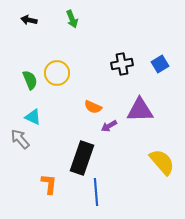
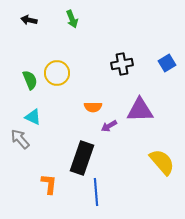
blue square: moved 7 px right, 1 px up
orange semicircle: rotated 24 degrees counterclockwise
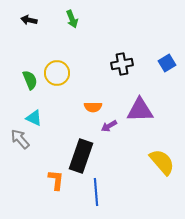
cyan triangle: moved 1 px right, 1 px down
black rectangle: moved 1 px left, 2 px up
orange L-shape: moved 7 px right, 4 px up
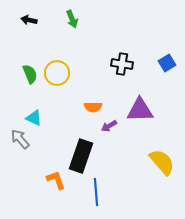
black cross: rotated 20 degrees clockwise
green semicircle: moved 6 px up
orange L-shape: rotated 25 degrees counterclockwise
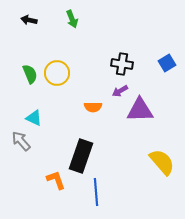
purple arrow: moved 11 px right, 35 px up
gray arrow: moved 1 px right, 2 px down
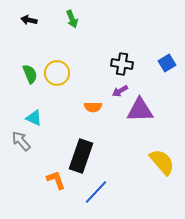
blue line: rotated 48 degrees clockwise
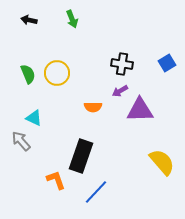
green semicircle: moved 2 px left
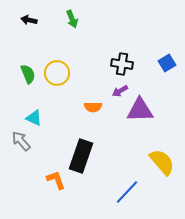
blue line: moved 31 px right
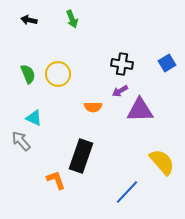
yellow circle: moved 1 px right, 1 px down
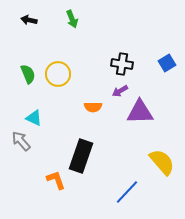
purple triangle: moved 2 px down
